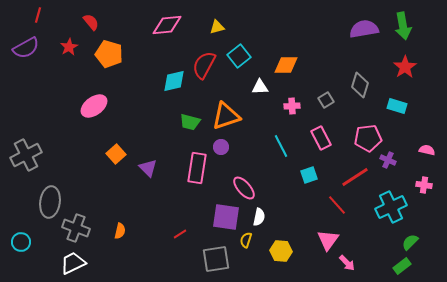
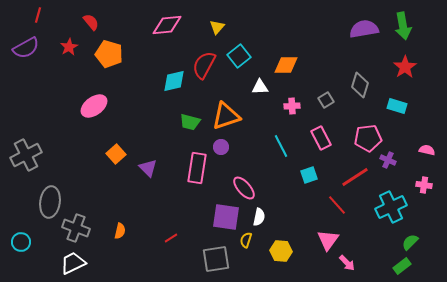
yellow triangle at (217, 27): rotated 35 degrees counterclockwise
red line at (180, 234): moved 9 px left, 4 px down
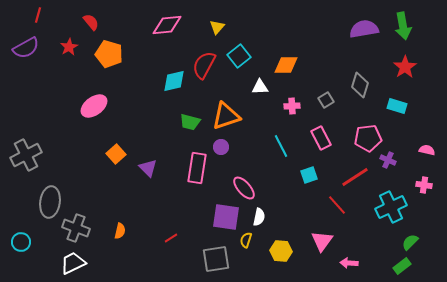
pink triangle at (328, 240): moved 6 px left, 1 px down
pink arrow at (347, 263): moved 2 px right; rotated 138 degrees clockwise
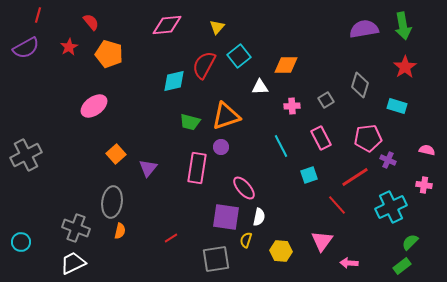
purple triangle at (148, 168): rotated 24 degrees clockwise
gray ellipse at (50, 202): moved 62 px right
